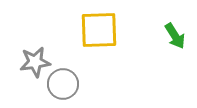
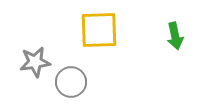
green arrow: rotated 20 degrees clockwise
gray circle: moved 8 px right, 2 px up
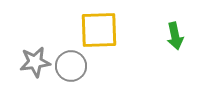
gray circle: moved 16 px up
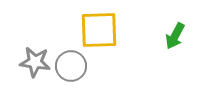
green arrow: rotated 40 degrees clockwise
gray star: rotated 16 degrees clockwise
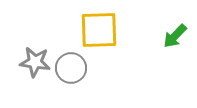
green arrow: rotated 16 degrees clockwise
gray circle: moved 2 px down
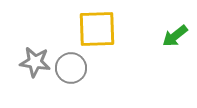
yellow square: moved 2 px left, 1 px up
green arrow: rotated 8 degrees clockwise
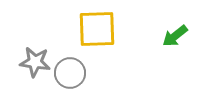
gray circle: moved 1 px left, 5 px down
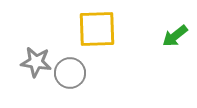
gray star: moved 1 px right
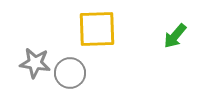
green arrow: rotated 12 degrees counterclockwise
gray star: moved 1 px left, 1 px down
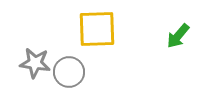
green arrow: moved 3 px right
gray circle: moved 1 px left, 1 px up
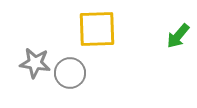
gray circle: moved 1 px right, 1 px down
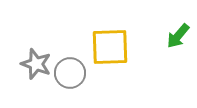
yellow square: moved 13 px right, 18 px down
gray star: moved 1 px right, 1 px down; rotated 12 degrees clockwise
